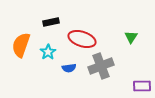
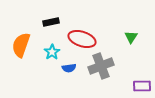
cyan star: moved 4 px right
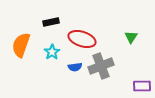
blue semicircle: moved 6 px right, 1 px up
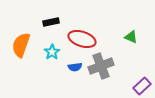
green triangle: rotated 40 degrees counterclockwise
purple rectangle: rotated 42 degrees counterclockwise
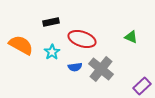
orange semicircle: rotated 100 degrees clockwise
gray cross: moved 3 px down; rotated 30 degrees counterclockwise
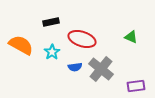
purple rectangle: moved 6 px left; rotated 36 degrees clockwise
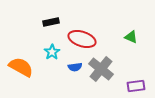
orange semicircle: moved 22 px down
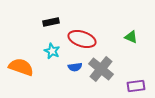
cyan star: moved 1 px up; rotated 14 degrees counterclockwise
orange semicircle: rotated 10 degrees counterclockwise
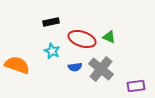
green triangle: moved 22 px left
orange semicircle: moved 4 px left, 2 px up
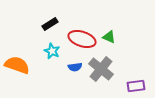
black rectangle: moved 1 px left, 2 px down; rotated 21 degrees counterclockwise
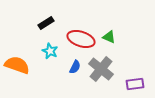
black rectangle: moved 4 px left, 1 px up
red ellipse: moved 1 px left
cyan star: moved 2 px left
blue semicircle: rotated 56 degrees counterclockwise
purple rectangle: moved 1 px left, 2 px up
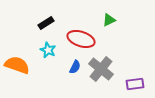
green triangle: moved 17 px up; rotated 48 degrees counterclockwise
cyan star: moved 2 px left, 1 px up
